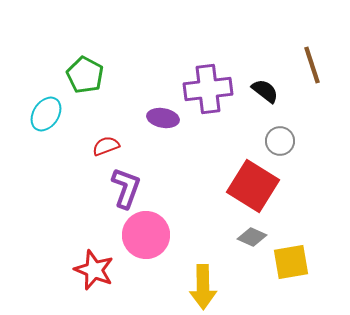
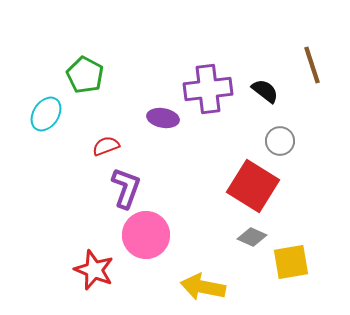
yellow arrow: rotated 102 degrees clockwise
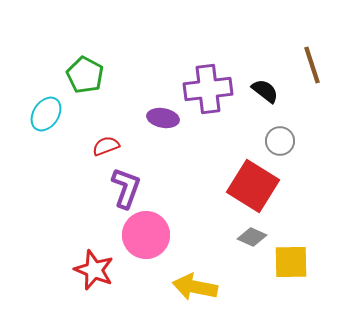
yellow square: rotated 9 degrees clockwise
yellow arrow: moved 8 px left
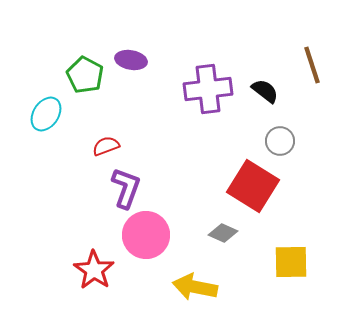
purple ellipse: moved 32 px left, 58 px up
gray diamond: moved 29 px left, 4 px up
red star: rotated 12 degrees clockwise
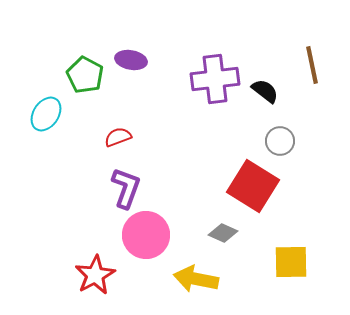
brown line: rotated 6 degrees clockwise
purple cross: moved 7 px right, 10 px up
red semicircle: moved 12 px right, 9 px up
red star: moved 1 px right, 5 px down; rotated 9 degrees clockwise
yellow arrow: moved 1 px right, 8 px up
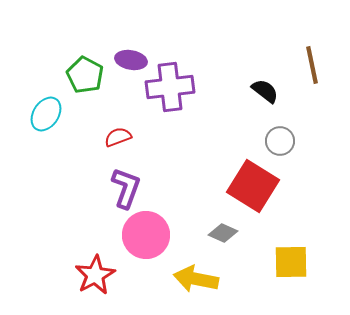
purple cross: moved 45 px left, 8 px down
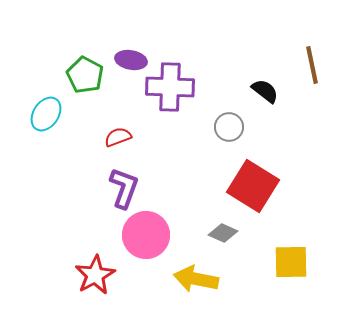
purple cross: rotated 9 degrees clockwise
gray circle: moved 51 px left, 14 px up
purple L-shape: moved 2 px left
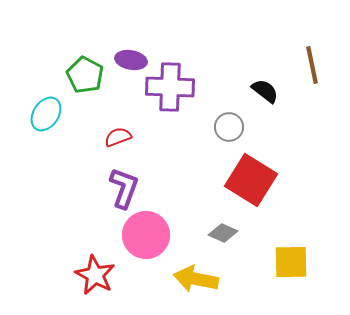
red square: moved 2 px left, 6 px up
red star: rotated 15 degrees counterclockwise
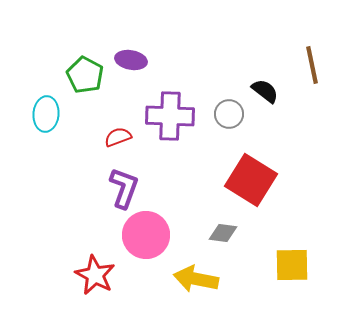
purple cross: moved 29 px down
cyan ellipse: rotated 28 degrees counterclockwise
gray circle: moved 13 px up
gray diamond: rotated 16 degrees counterclockwise
yellow square: moved 1 px right, 3 px down
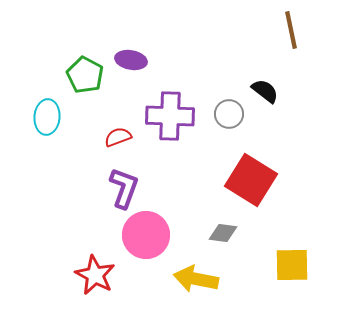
brown line: moved 21 px left, 35 px up
cyan ellipse: moved 1 px right, 3 px down
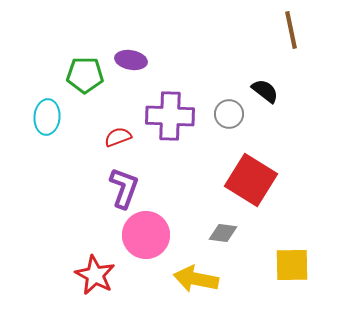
green pentagon: rotated 27 degrees counterclockwise
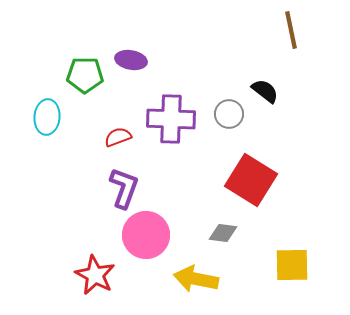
purple cross: moved 1 px right, 3 px down
